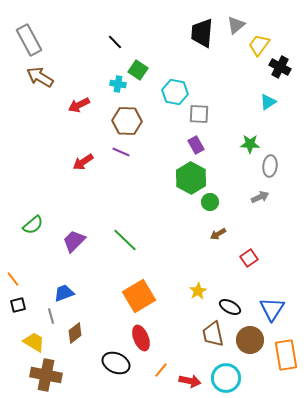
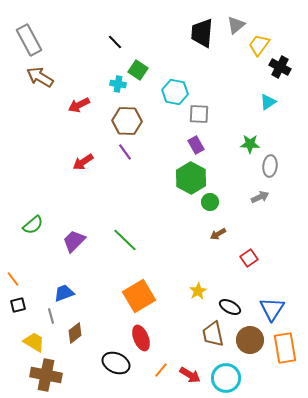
purple line at (121, 152): moved 4 px right; rotated 30 degrees clockwise
orange rectangle at (286, 355): moved 1 px left, 7 px up
red arrow at (190, 381): moved 6 px up; rotated 20 degrees clockwise
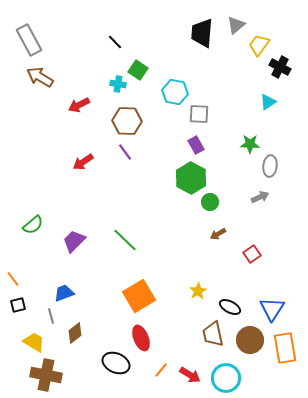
red square at (249, 258): moved 3 px right, 4 px up
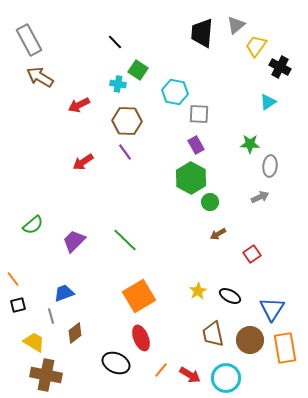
yellow trapezoid at (259, 45): moved 3 px left, 1 px down
black ellipse at (230, 307): moved 11 px up
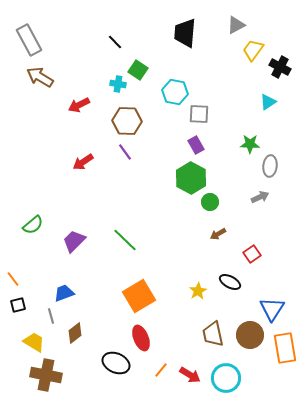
gray triangle at (236, 25): rotated 12 degrees clockwise
black trapezoid at (202, 33): moved 17 px left
yellow trapezoid at (256, 46): moved 3 px left, 4 px down
black ellipse at (230, 296): moved 14 px up
brown circle at (250, 340): moved 5 px up
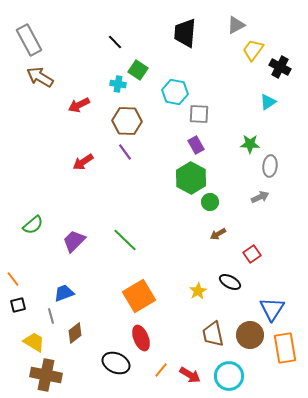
cyan circle at (226, 378): moved 3 px right, 2 px up
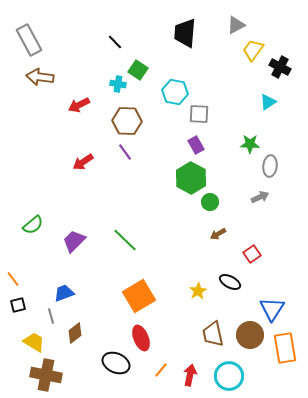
brown arrow at (40, 77): rotated 24 degrees counterclockwise
red arrow at (190, 375): rotated 110 degrees counterclockwise
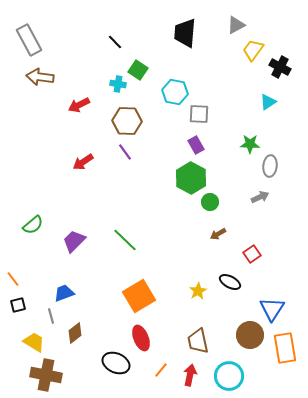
brown trapezoid at (213, 334): moved 15 px left, 7 px down
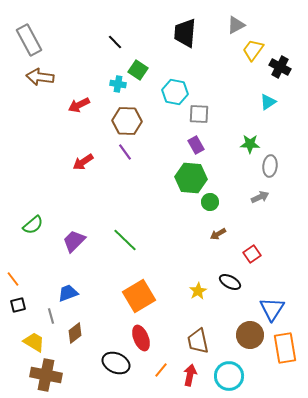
green hexagon at (191, 178): rotated 24 degrees counterclockwise
blue trapezoid at (64, 293): moved 4 px right
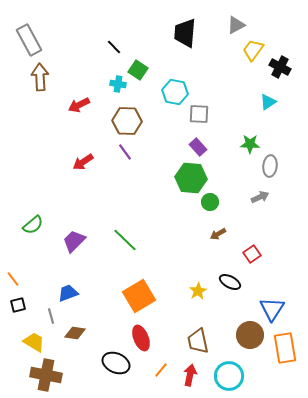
black line at (115, 42): moved 1 px left, 5 px down
brown arrow at (40, 77): rotated 80 degrees clockwise
purple rectangle at (196, 145): moved 2 px right, 2 px down; rotated 12 degrees counterclockwise
brown diamond at (75, 333): rotated 45 degrees clockwise
